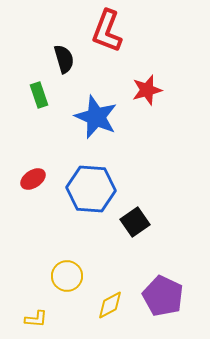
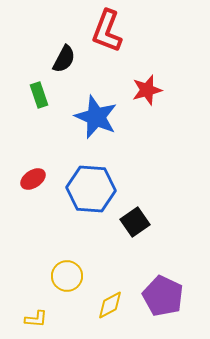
black semicircle: rotated 44 degrees clockwise
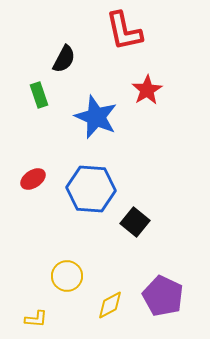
red L-shape: moved 17 px right; rotated 33 degrees counterclockwise
red star: rotated 16 degrees counterclockwise
black square: rotated 16 degrees counterclockwise
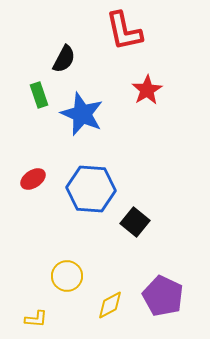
blue star: moved 14 px left, 3 px up
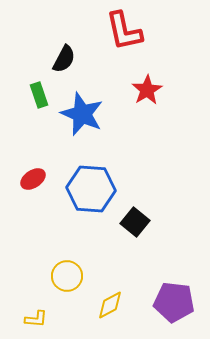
purple pentagon: moved 11 px right, 6 px down; rotated 18 degrees counterclockwise
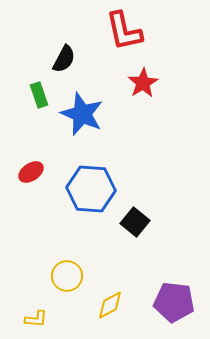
red star: moved 4 px left, 7 px up
red ellipse: moved 2 px left, 7 px up
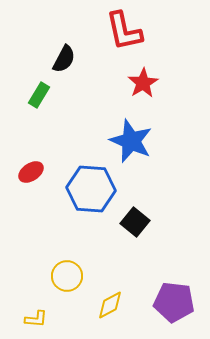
green rectangle: rotated 50 degrees clockwise
blue star: moved 49 px right, 27 px down
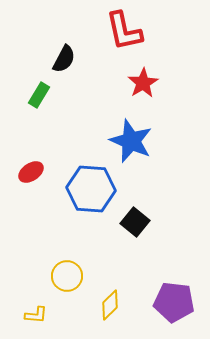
yellow diamond: rotated 16 degrees counterclockwise
yellow L-shape: moved 4 px up
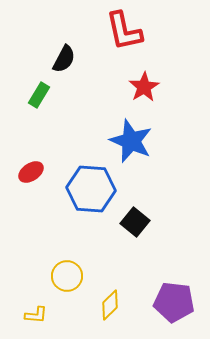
red star: moved 1 px right, 4 px down
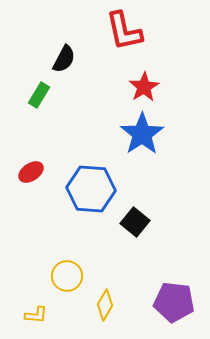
blue star: moved 11 px right, 7 px up; rotated 15 degrees clockwise
yellow diamond: moved 5 px left; rotated 16 degrees counterclockwise
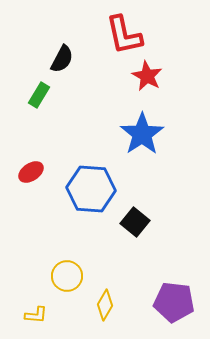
red L-shape: moved 4 px down
black semicircle: moved 2 px left
red star: moved 3 px right, 11 px up; rotated 12 degrees counterclockwise
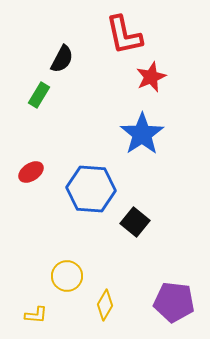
red star: moved 4 px right, 1 px down; rotated 20 degrees clockwise
